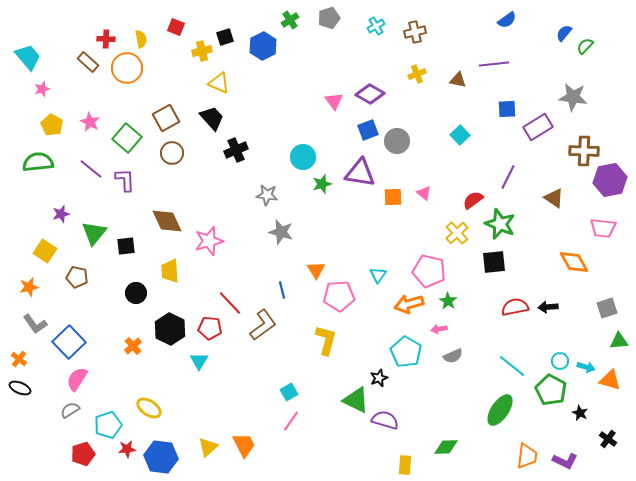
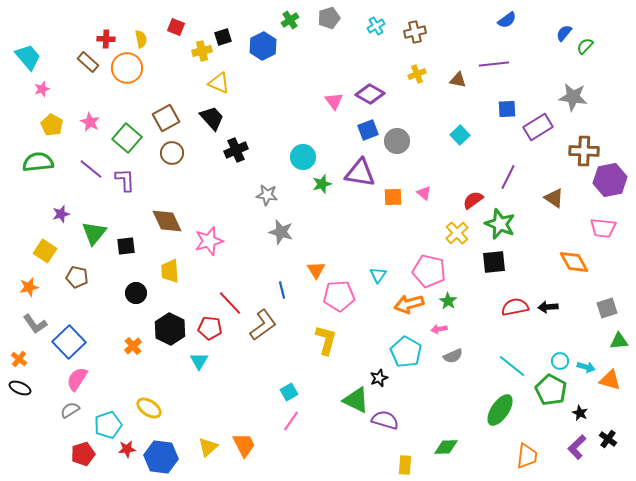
black square at (225, 37): moved 2 px left
purple L-shape at (565, 461): moved 12 px right, 14 px up; rotated 110 degrees clockwise
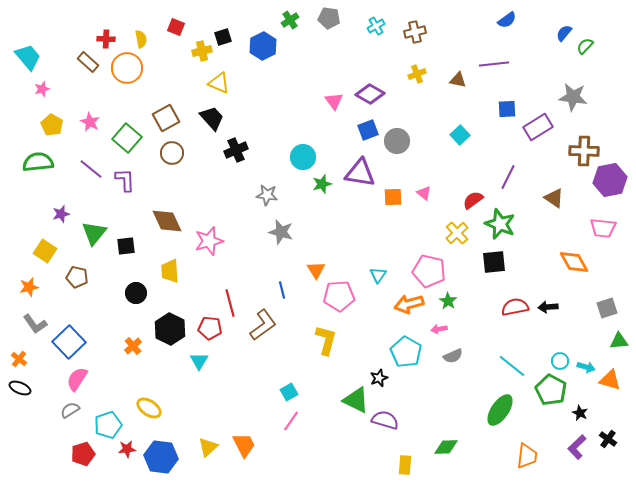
gray pentagon at (329, 18): rotated 25 degrees clockwise
red line at (230, 303): rotated 28 degrees clockwise
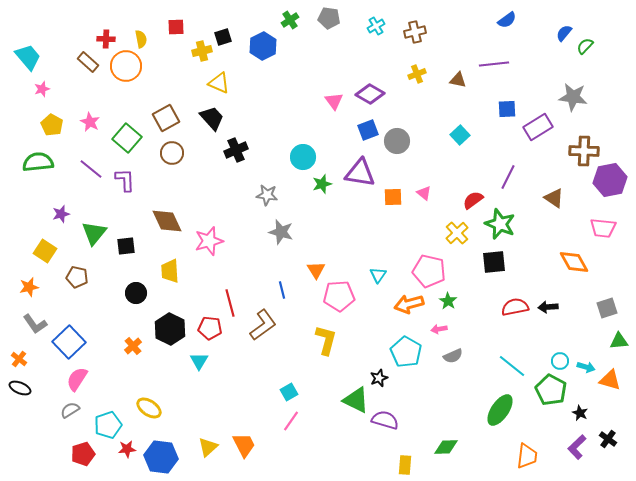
red square at (176, 27): rotated 24 degrees counterclockwise
orange circle at (127, 68): moved 1 px left, 2 px up
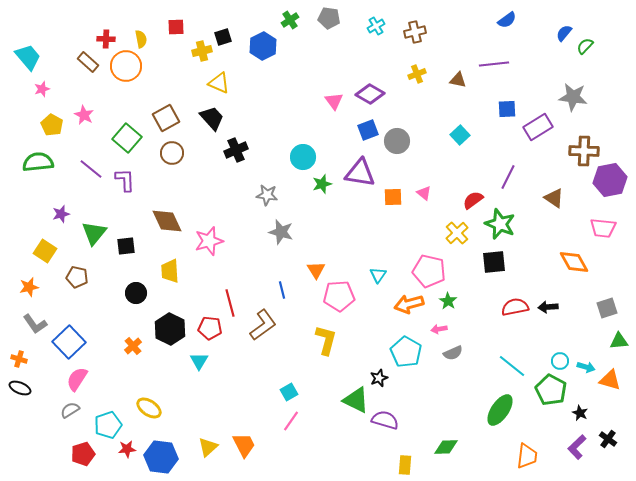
pink star at (90, 122): moved 6 px left, 7 px up
gray semicircle at (453, 356): moved 3 px up
orange cross at (19, 359): rotated 21 degrees counterclockwise
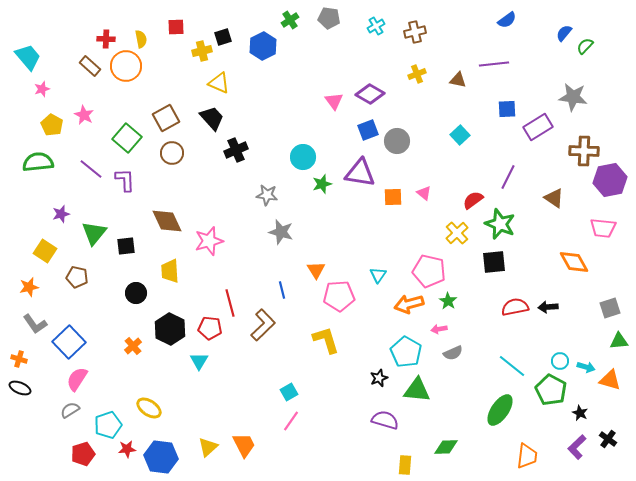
brown rectangle at (88, 62): moved 2 px right, 4 px down
gray square at (607, 308): moved 3 px right
brown L-shape at (263, 325): rotated 8 degrees counterclockwise
yellow L-shape at (326, 340): rotated 32 degrees counterclockwise
green triangle at (356, 400): moved 61 px right, 10 px up; rotated 20 degrees counterclockwise
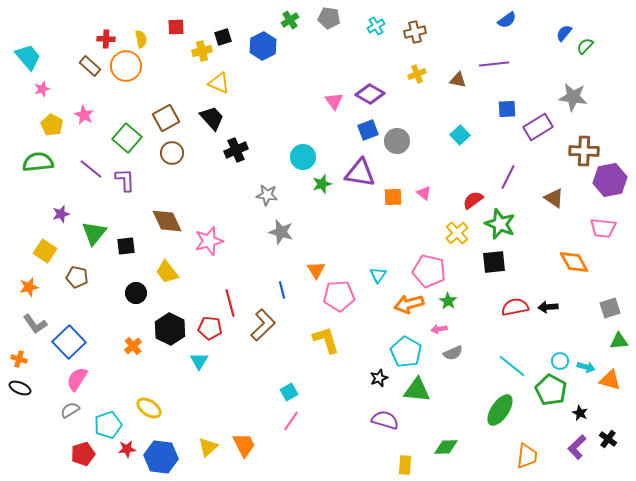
yellow trapezoid at (170, 271): moved 3 px left, 1 px down; rotated 35 degrees counterclockwise
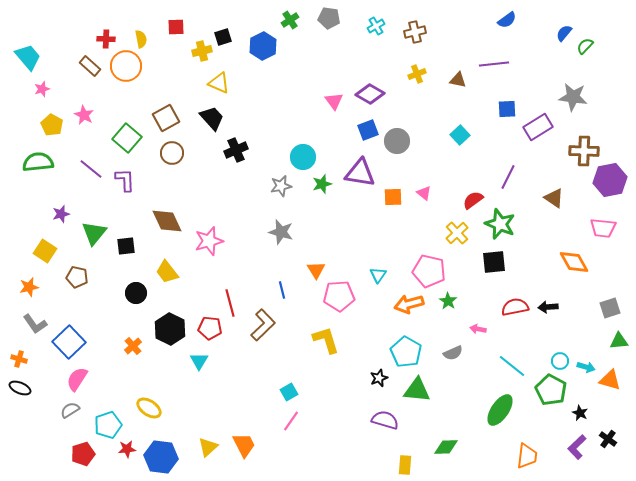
gray star at (267, 195): moved 14 px right, 9 px up; rotated 20 degrees counterclockwise
pink arrow at (439, 329): moved 39 px right; rotated 21 degrees clockwise
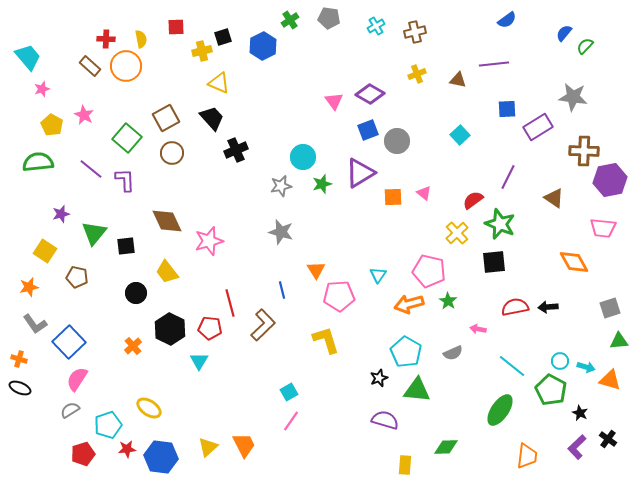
purple triangle at (360, 173): rotated 40 degrees counterclockwise
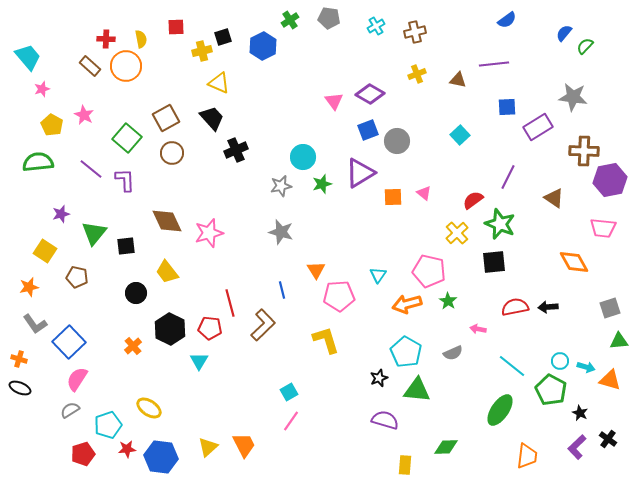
blue square at (507, 109): moved 2 px up
pink star at (209, 241): moved 8 px up
orange arrow at (409, 304): moved 2 px left
